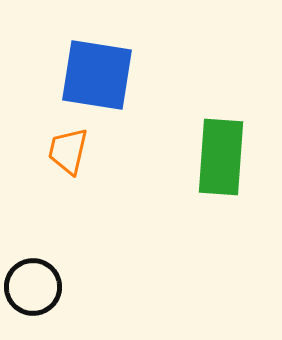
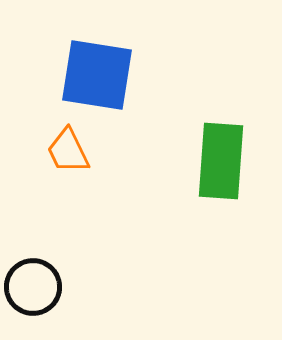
orange trapezoid: rotated 39 degrees counterclockwise
green rectangle: moved 4 px down
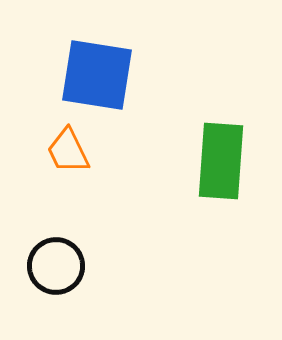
black circle: moved 23 px right, 21 px up
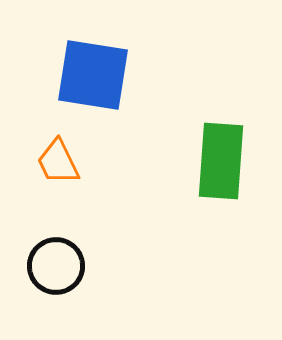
blue square: moved 4 px left
orange trapezoid: moved 10 px left, 11 px down
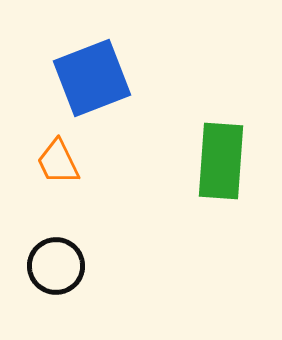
blue square: moved 1 px left, 3 px down; rotated 30 degrees counterclockwise
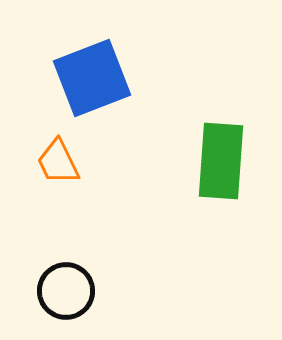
black circle: moved 10 px right, 25 px down
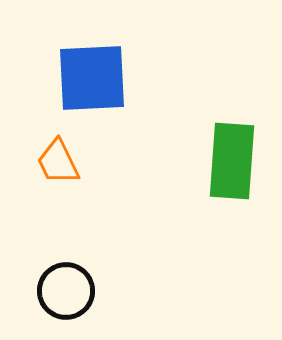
blue square: rotated 18 degrees clockwise
green rectangle: moved 11 px right
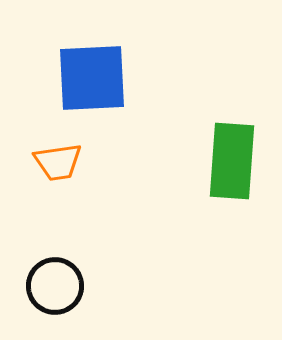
orange trapezoid: rotated 72 degrees counterclockwise
black circle: moved 11 px left, 5 px up
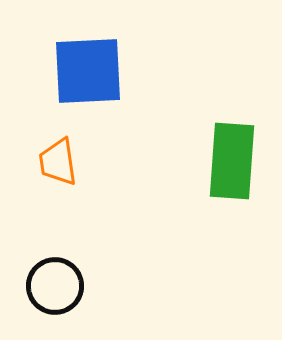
blue square: moved 4 px left, 7 px up
orange trapezoid: rotated 90 degrees clockwise
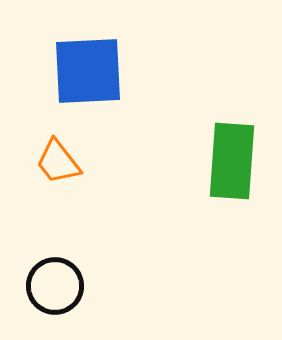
orange trapezoid: rotated 30 degrees counterclockwise
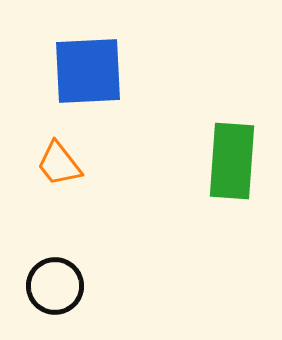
orange trapezoid: moved 1 px right, 2 px down
